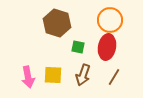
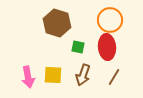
red ellipse: rotated 15 degrees counterclockwise
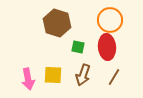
pink arrow: moved 2 px down
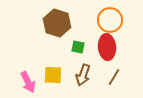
pink arrow: moved 3 px down; rotated 15 degrees counterclockwise
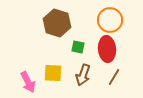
red ellipse: moved 2 px down
yellow square: moved 2 px up
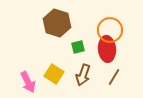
orange circle: moved 10 px down
green square: rotated 24 degrees counterclockwise
yellow square: moved 1 px right, 1 px down; rotated 30 degrees clockwise
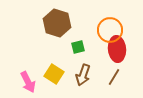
red ellipse: moved 10 px right
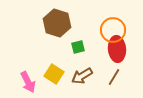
orange circle: moved 3 px right
brown arrow: moved 1 px left, 1 px down; rotated 40 degrees clockwise
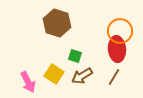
orange circle: moved 7 px right, 1 px down
green square: moved 3 px left, 9 px down; rotated 32 degrees clockwise
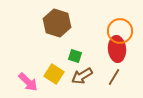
pink arrow: rotated 20 degrees counterclockwise
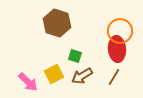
yellow square: rotated 30 degrees clockwise
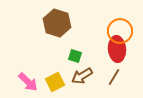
yellow square: moved 1 px right, 8 px down
